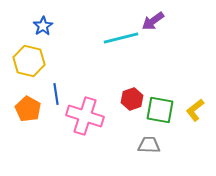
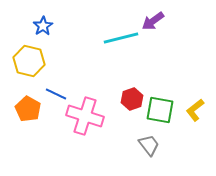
blue line: rotated 55 degrees counterclockwise
gray trapezoid: rotated 50 degrees clockwise
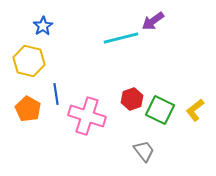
blue line: rotated 55 degrees clockwise
green square: rotated 16 degrees clockwise
pink cross: moved 2 px right
gray trapezoid: moved 5 px left, 6 px down
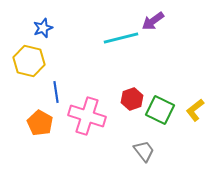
blue star: moved 2 px down; rotated 12 degrees clockwise
blue line: moved 2 px up
orange pentagon: moved 12 px right, 14 px down
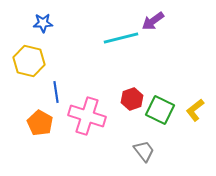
blue star: moved 5 px up; rotated 18 degrees clockwise
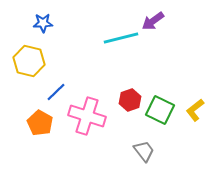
blue line: rotated 55 degrees clockwise
red hexagon: moved 2 px left, 1 px down
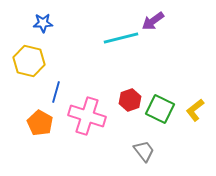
blue line: rotated 30 degrees counterclockwise
green square: moved 1 px up
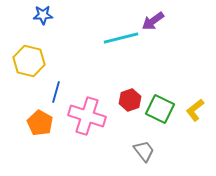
blue star: moved 8 px up
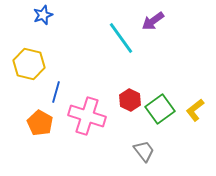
blue star: rotated 18 degrees counterclockwise
cyan line: rotated 68 degrees clockwise
yellow hexagon: moved 3 px down
red hexagon: rotated 15 degrees counterclockwise
green square: rotated 28 degrees clockwise
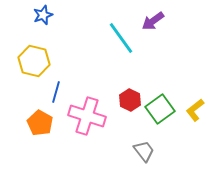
yellow hexagon: moved 5 px right, 3 px up
